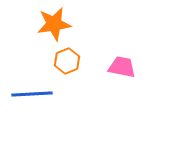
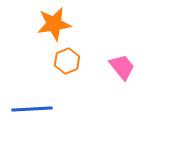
pink trapezoid: rotated 40 degrees clockwise
blue line: moved 15 px down
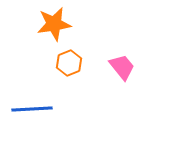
orange hexagon: moved 2 px right, 2 px down
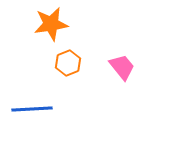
orange star: moved 3 px left
orange hexagon: moved 1 px left
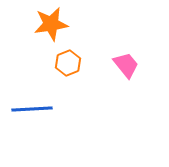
pink trapezoid: moved 4 px right, 2 px up
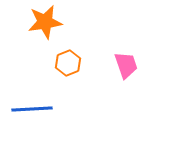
orange star: moved 6 px left, 2 px up
pink trapezoid: rotated 20 degrees clockwise
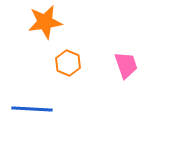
orange hexagon: rotated 15 degrees counterclockwise
blue line: rotated 6 degrees clockwise
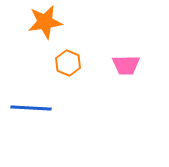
pink trapezoid: rotated 108 degrees clockwise
blue line: moved 1 px left, 1 px up
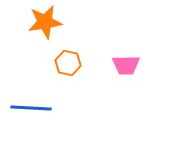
orange hexagon: rotated 10 degrees counterclockwise
